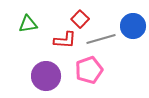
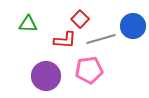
green triangle: rotated 12 degrees clockwise
pink pentagon: rotated 12 degrees clockwise
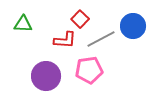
green triangle: moved 5 px left
gray line: rotated 12 degrees counterclockwise
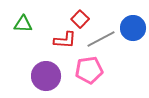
blue circle: moved 2 px down
